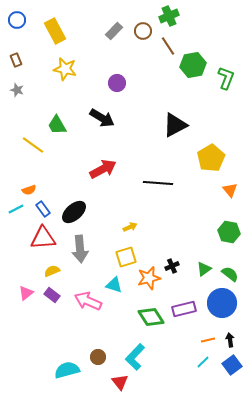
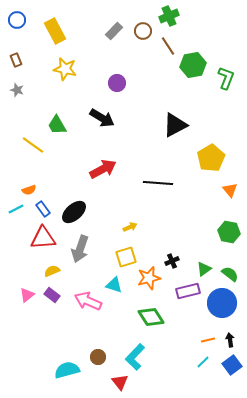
gray arrow at (80, 249): rotated 24 degrees clockwise
black cross at (172, 266): moved 5 px up
pink triangle at (26, 293): moved 1 px right, 2 px down
purple rectangle at (184, 309): moved 4 px right, 18 px up
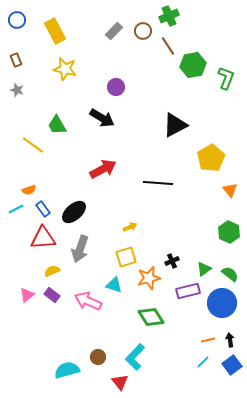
purple circle at (117, 83): moved 1 px left, 4 px down
green hexagon at (229, 232): rotated 15 degrees clockwise
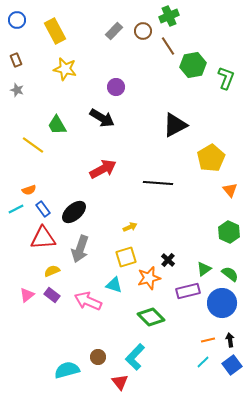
black cross at (172, 261): moved 4 px left, 1 px up; rotated 24 degrees counterclockwise
green diamond at (151, 317): rotated 12 degrees counterclockwise
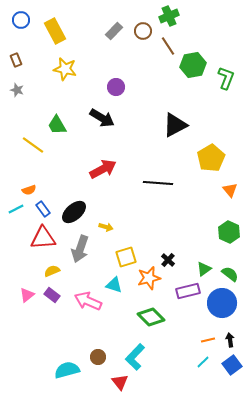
blue circle at (17, 20): moved 4 px right
yellow arrow at (130, 227): moved 24 px left; rotated 40 degrees clockwise
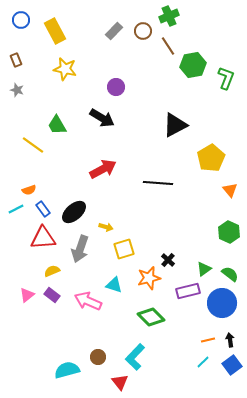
yellow square at (126, 257): moved 2 px left, 8 px up
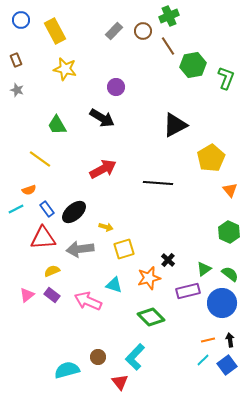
yellow line at (33, 145): moved 7 px right, 14 px down
blue rectangle at (43, 209): moved 4 px right
gray arrow at (80, 249): rotated 64 degrees clockwise
cyan line at (203, 362): moved 2 px up
blue square at (232, 365): moved 5 px left
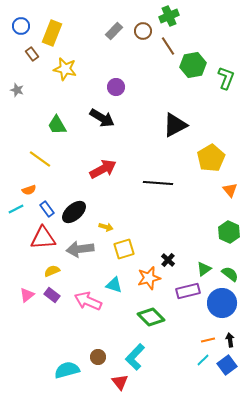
blue circle at (21, 20): moved 6 px down
yellow rectangle at (55, 31): moved 3 px left, 2 px down; rotated 50 degrees clockwise
brown rectangle at (16, 60): moved 16 px right, 6 px up; rotated 16 degrees counterclockwise
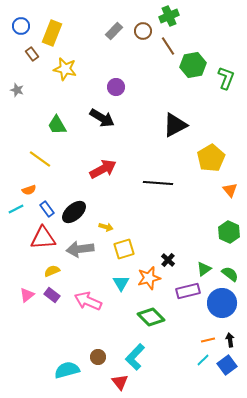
cyan triangle at (114, 285): moved 7 px right, 2 px up; rotated 42 degrees clockwise
